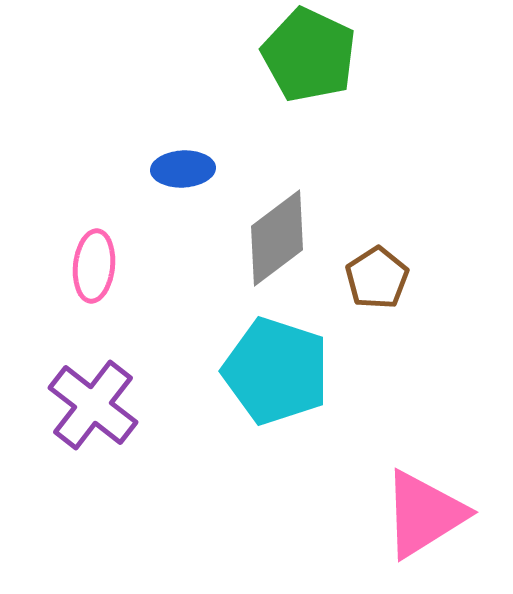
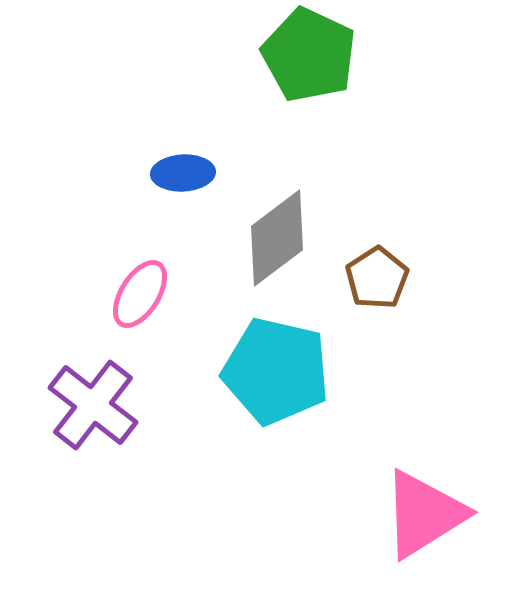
blue ellipse: moved 4 px down
pink ellipse: moved 46 px right, 28 px down; rotated 26 degrees clockwise
cyan pentagon: rotated 5 degrees counterclockwise
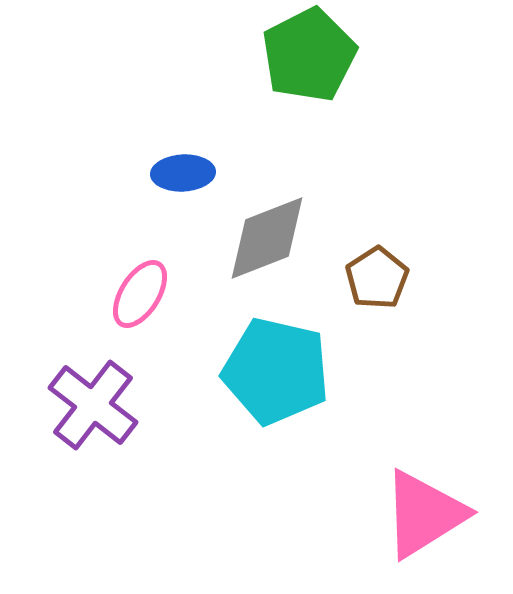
green pentagon: rotated 20 degrees clockwise
gray diamond: moved 10 px left; rotated 16 degrees clockwise
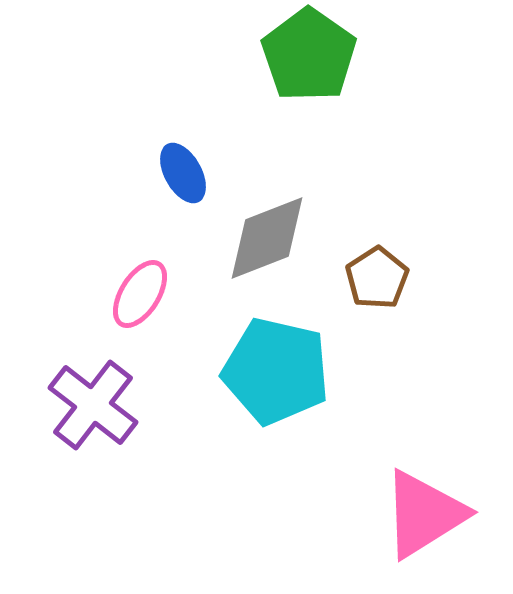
green pentagon: rotated 10 degrees counterclockwise
blue ellipse: rotated 64 degrees clockwise
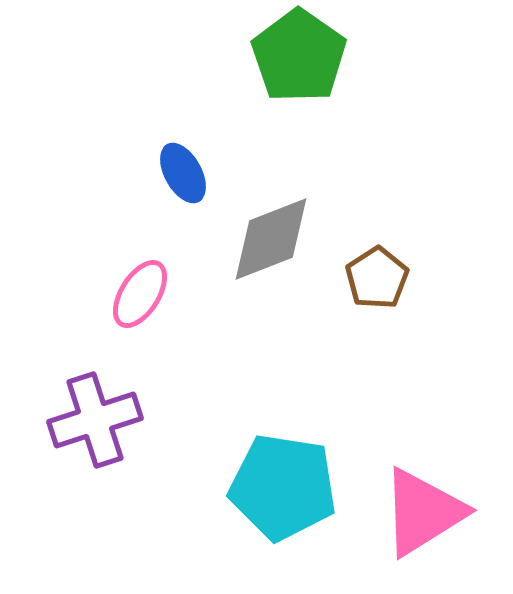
green pentagon: moved 10 px left, 1 px down
gray diamond: moved 4 px right, 1 px down
cyan pentagon: moved 7 px right, 116 px down; rotated 4 degrees counterclockwise
purple cross: moved 2 px right, 15 px down; rotated 34 degrees clockwise
pink triangle: moved 1 px left, 2 px up
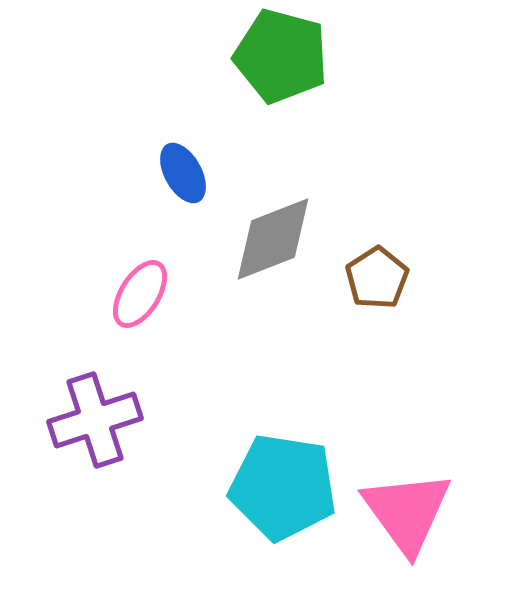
green pentagon: moved 18 px left; rotated 20 degrees counterclockwise
gray diamond: moved 2 px right
pink triangle: moved 16 px left; rotated 34 degrees counterclockwise
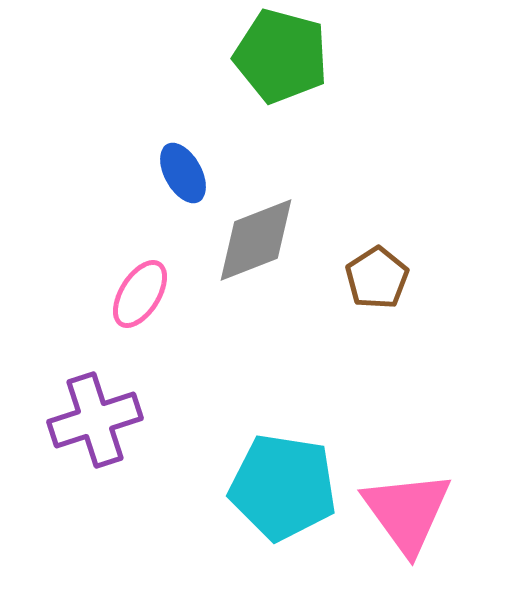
gray diamond: moved 17 px left, 1 px down
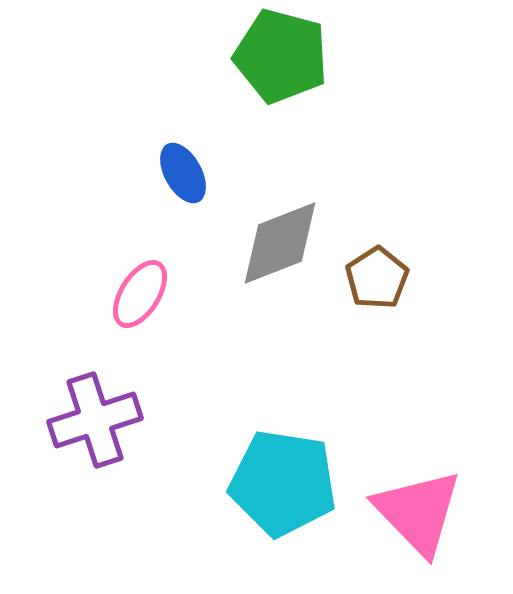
gray diamond: moved 24 px right, 3 px down
cyan pentagon: moved 4 px up
pink triangle: moved 11 px right; rotated 8 degrees counterclockwise
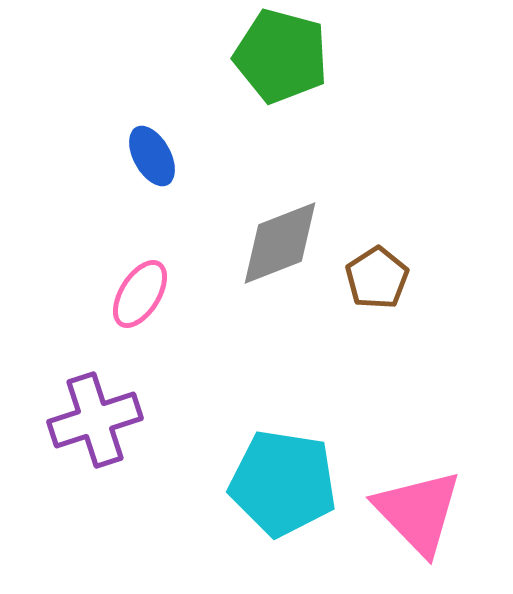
blue ellipse: moved 31 px left, 17 px up
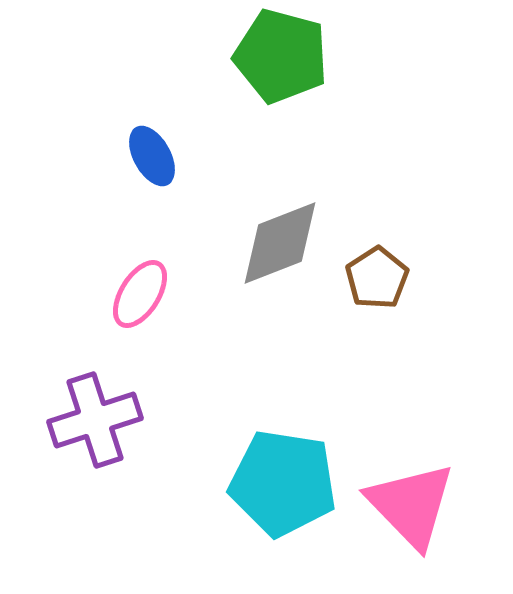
pink triangle: moved 7 px left, 7 px up
